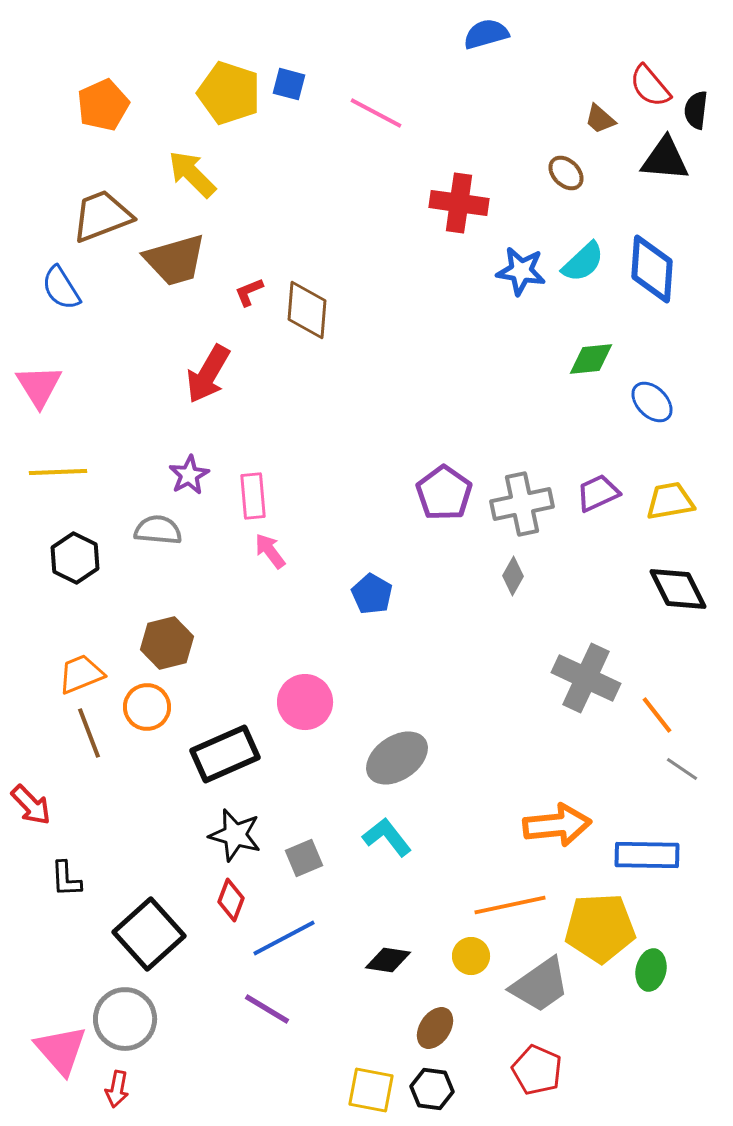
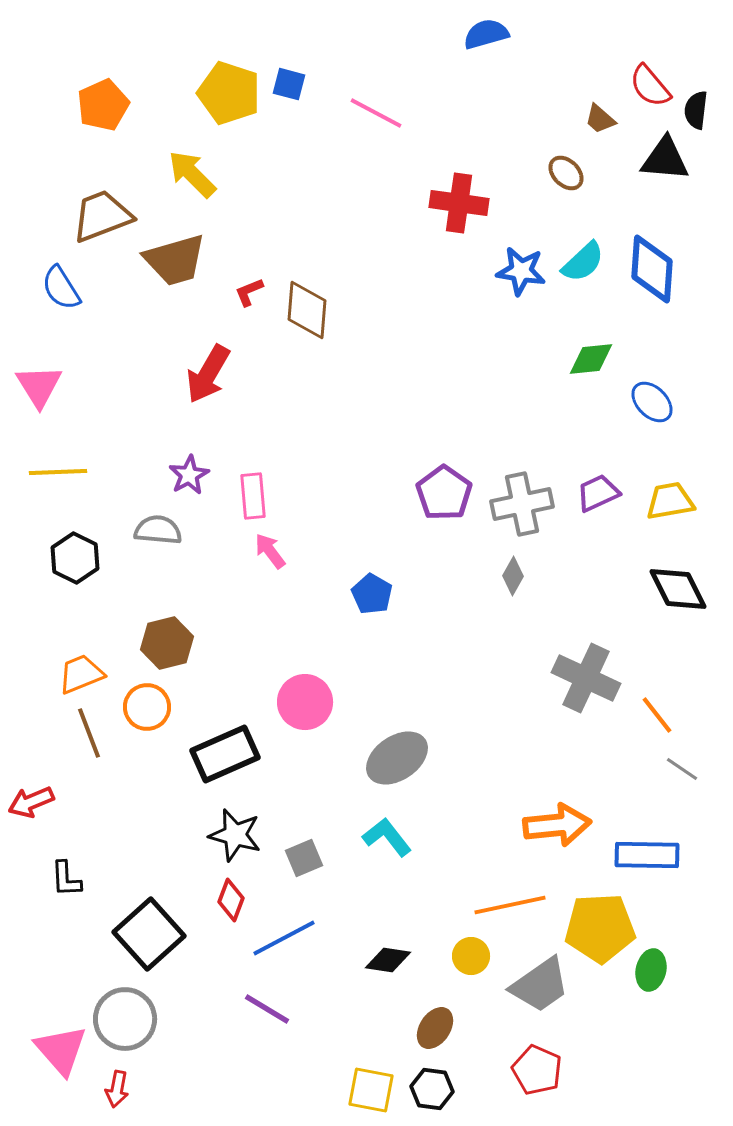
red arrow at (31, 805): moved 3 px up; rotated 111 degrees clockwise
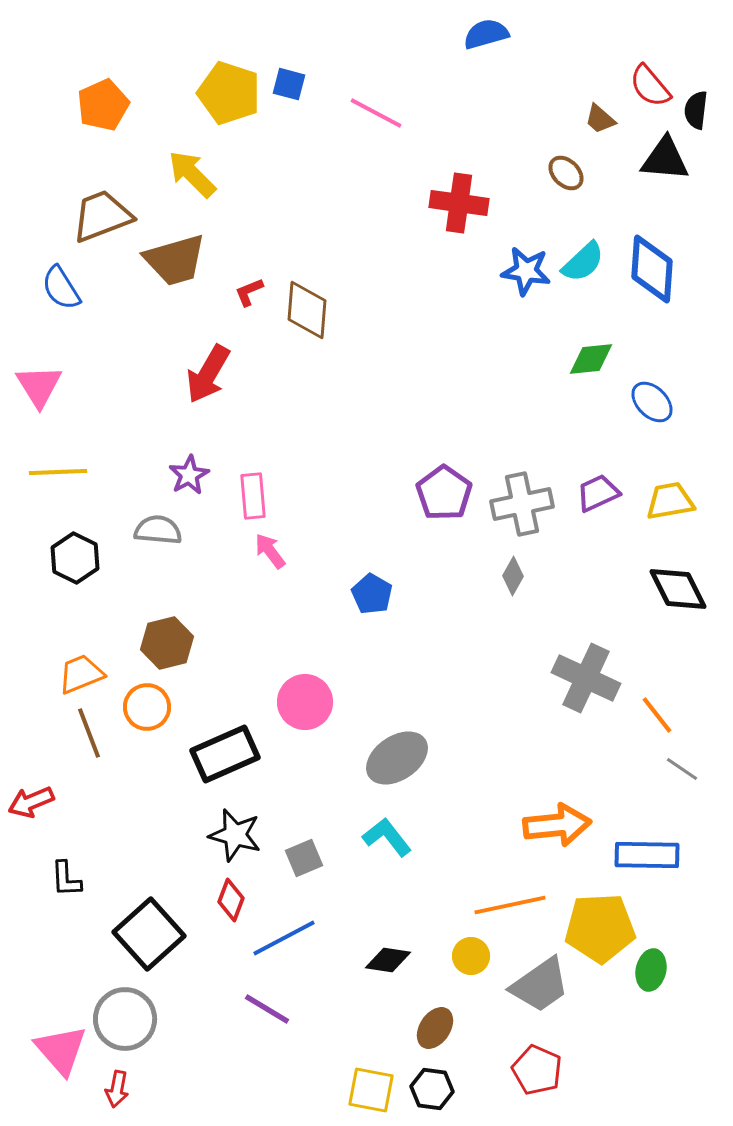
blue star at (521, 271): moved 5 px right
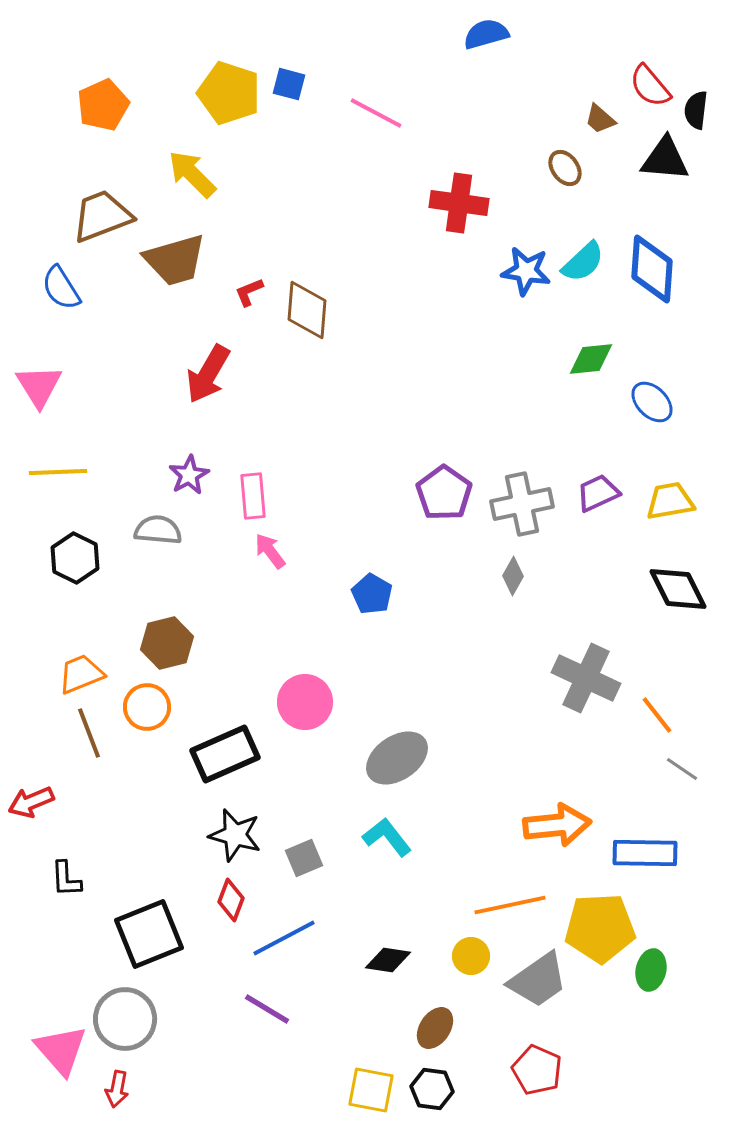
brown ellipse at (566, 173): moved 1 px left, 5 px up; rotated 9 degrees clockwise
blue rectangle at (647, 855): moved 2 px left, 2 px up
black square at (149, 934): rotated 20 degrees clockwise
gray trapezoid at (540, 985): moved 2 px left, 5 px up
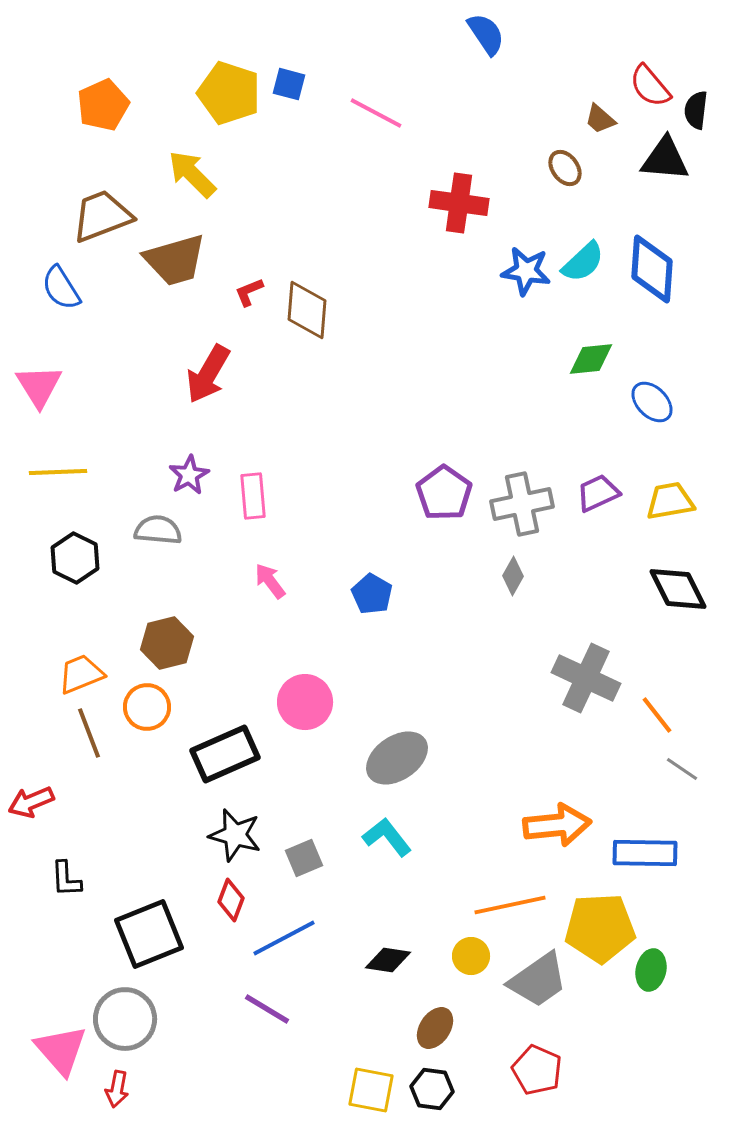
blue semicircle at (486, 34): rotated 72 degrees clockwise
pink arrow at (270, 551): moved 30 px down
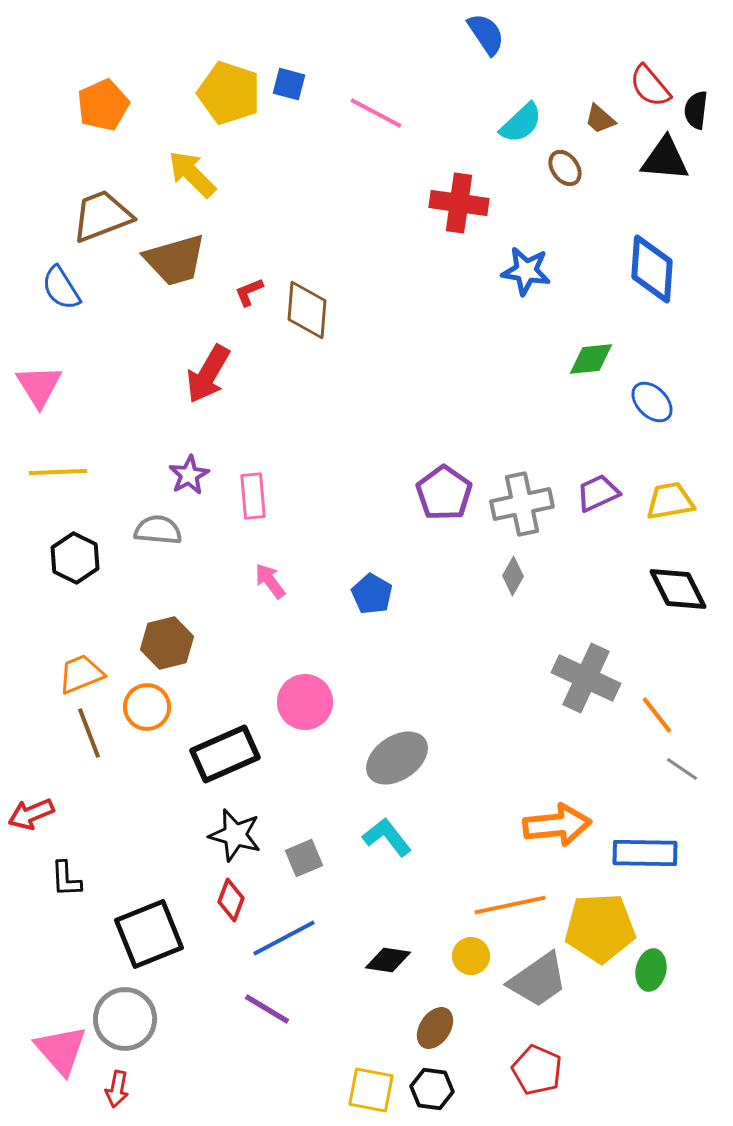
cyan semicircle at (583, 262): moved 62 px left, 139 px up
red arrow at (31, 802): moved 12 px down
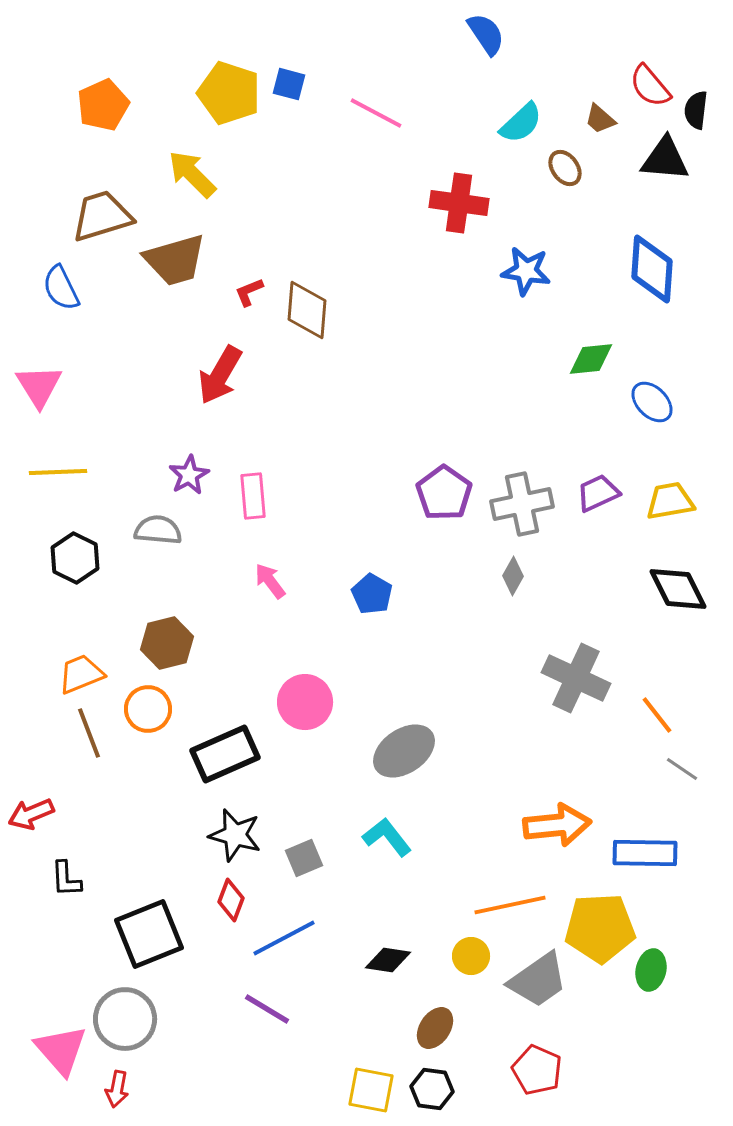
brown trapezoid at (102, 216): rotated 4 degrees clockwise
blue semicircle at (61, 288): rotated 6 degrees clockwise
red arrow at (208, 374): moved 12 px right, 1 px down
gray cross at (586, 678): moved 10 px left
orange circle at (147, 707): moved 1 px right, 2 px down
gray ellipse at (397, 758): moved 7 px right, 7 px up
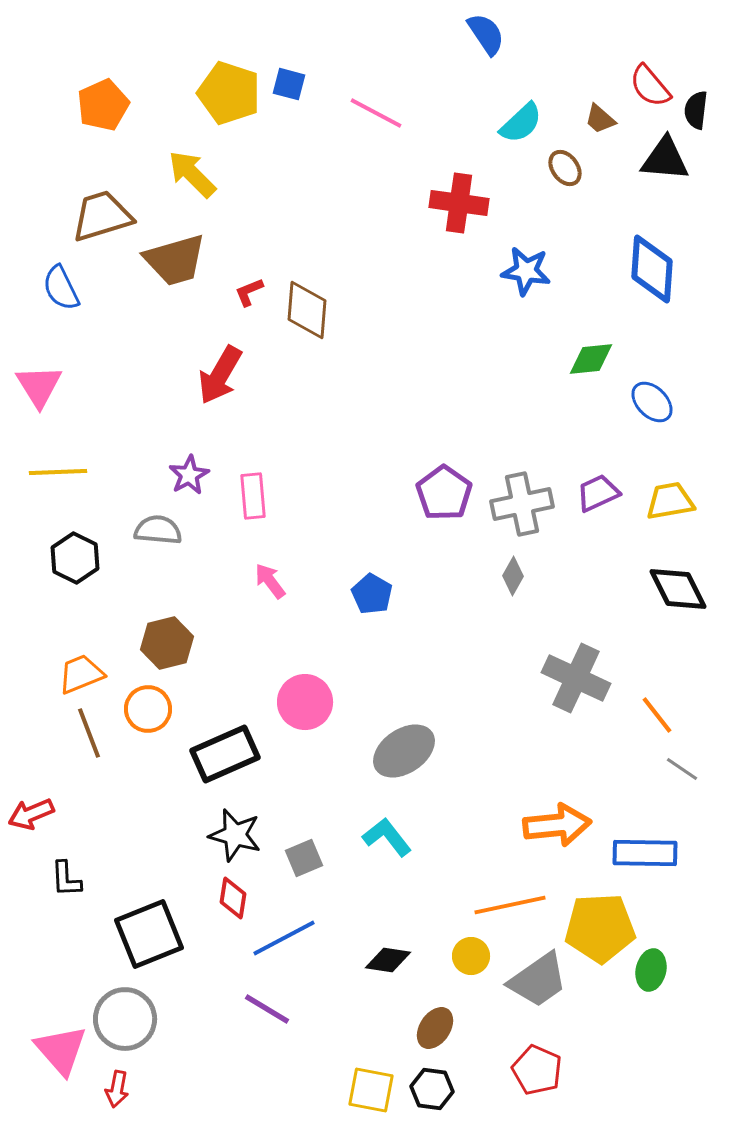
red diamond at (231, 900): moved 2 px right, 2 px up; rotated 12 degrees counterclockwise
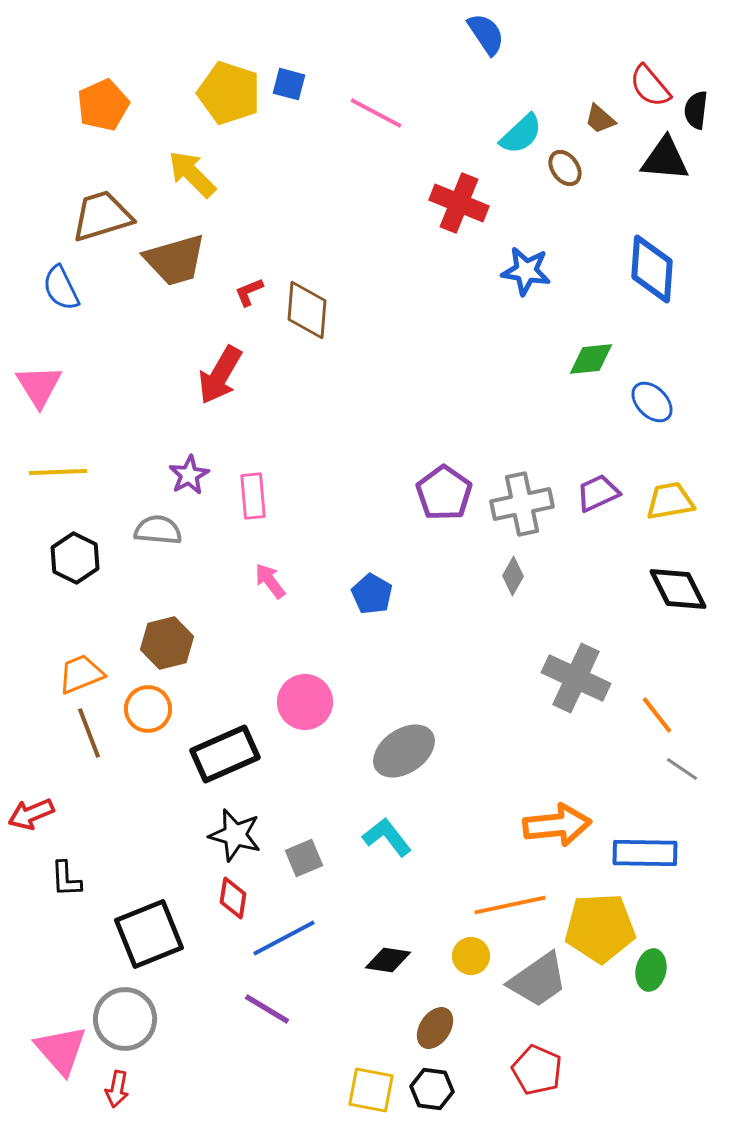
cyan semicircle at (521, 123): moved 11 px down
red cross at (459, 203): rotated 14 degrees clockwise
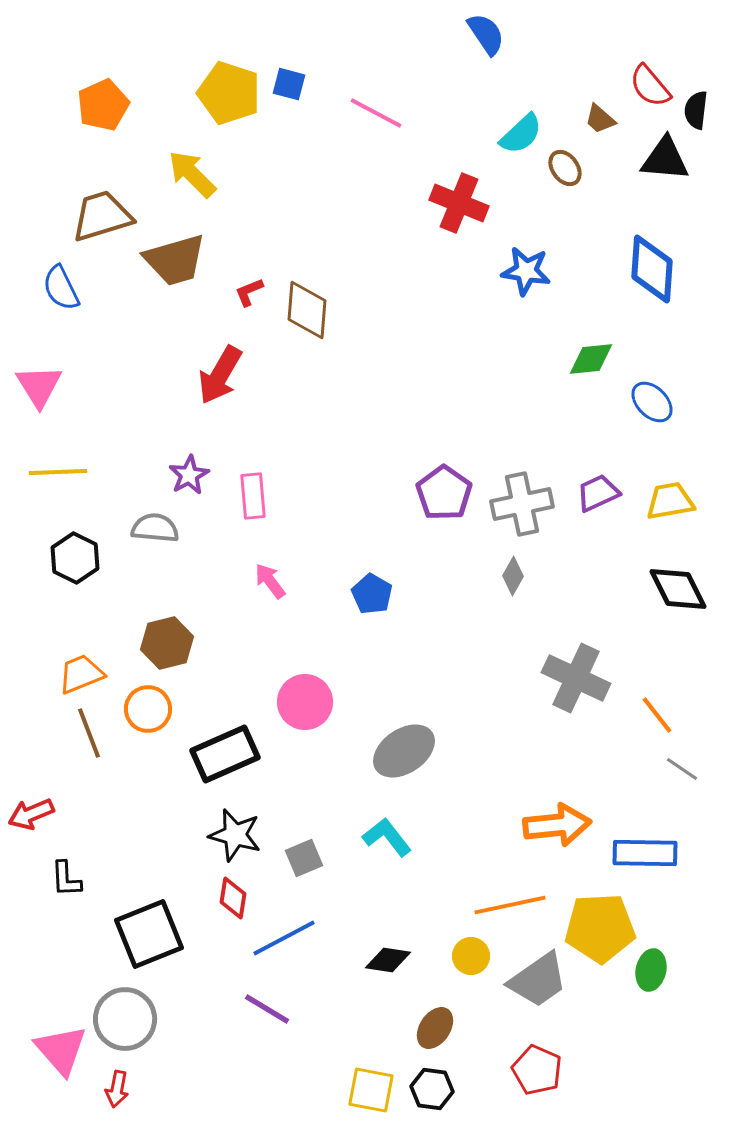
gray semicircle at (158, 530): moved 3 px left, 2 px up
